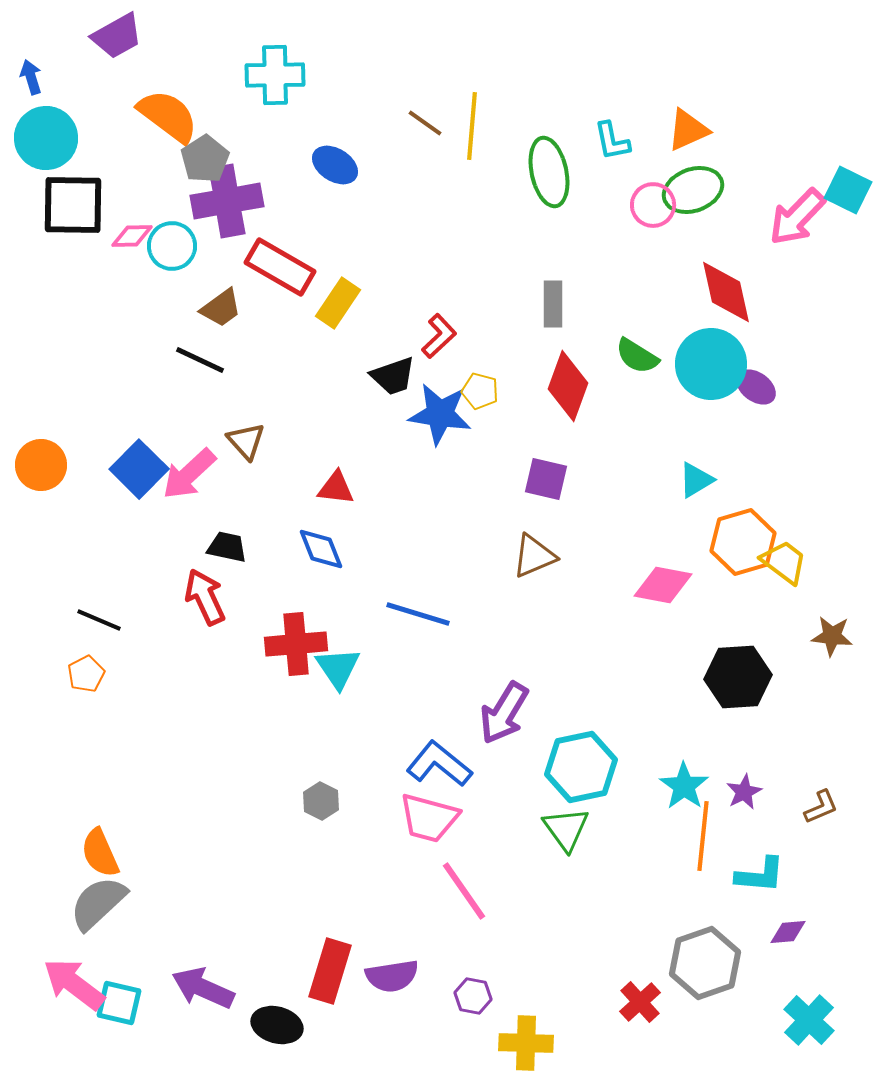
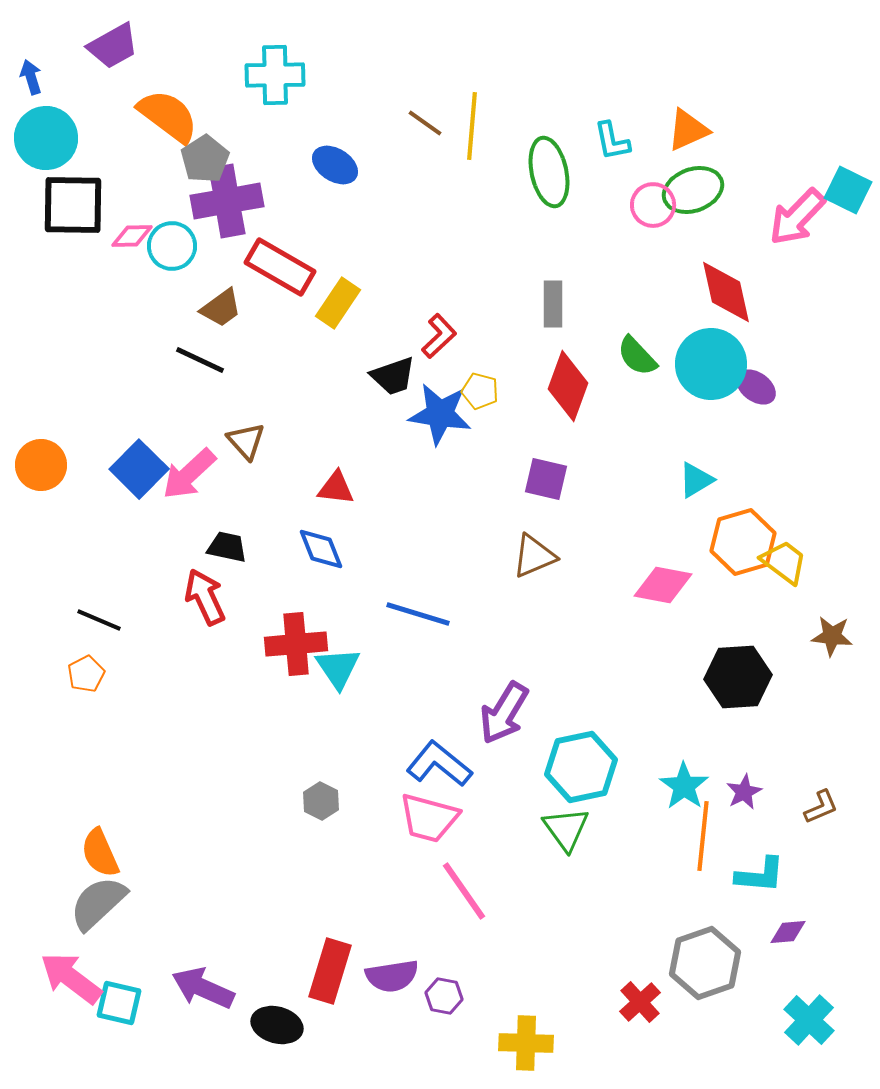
purple trapezoid at (117, 36): moved 4 px left, 10 px down
green semicircle at (637, 356): rotated 15 degrees clockwise
pink arrow at (74, 984): moved 3 px left, 6 px up
purple hexagon at (473, 996): moved 29 px left
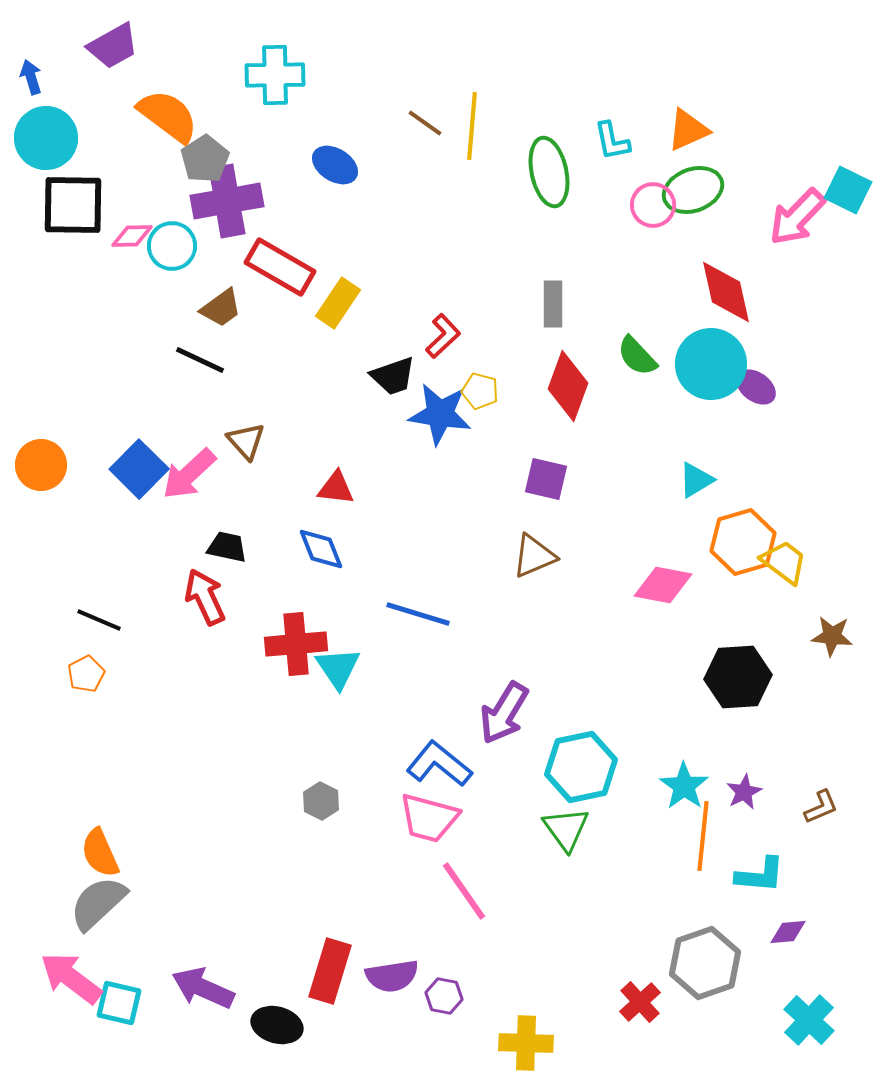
red L-shape at (439, 336): moved 4 px right
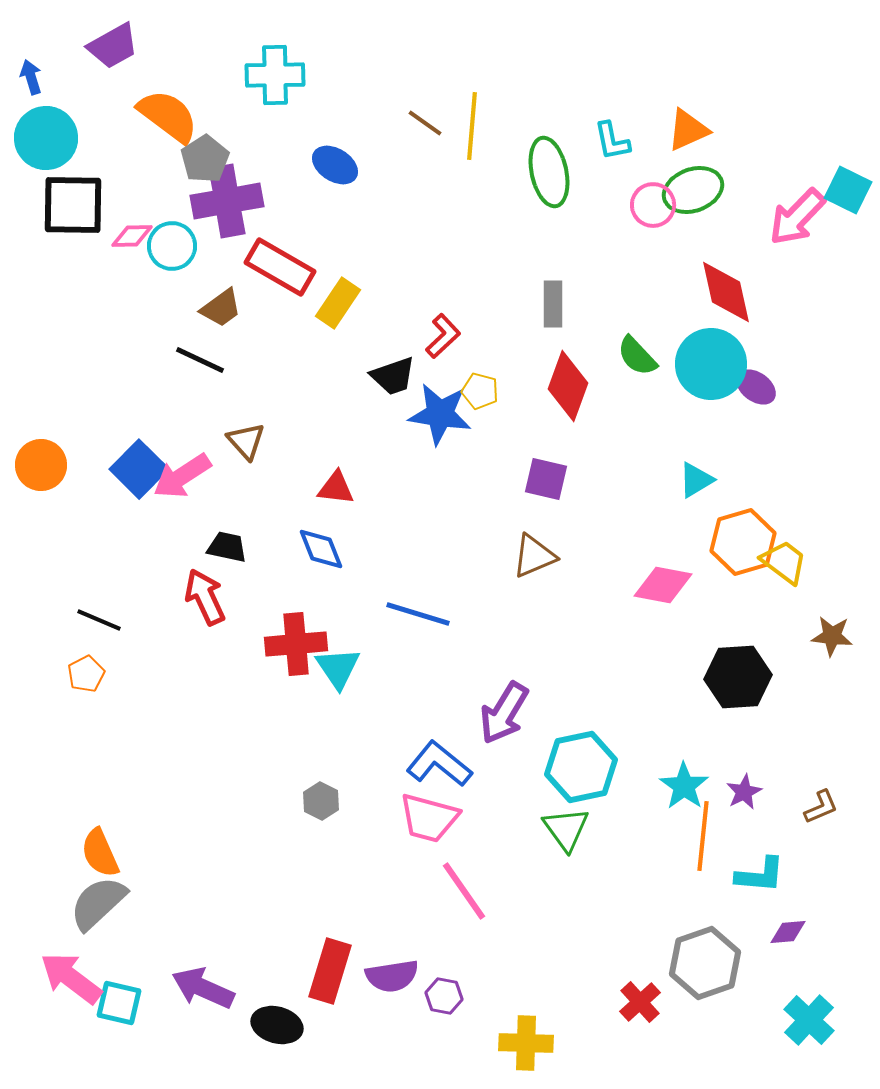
pink arrow at (189, 474): moved 7 px left, 2 px down; rotated 10 degrees clockwise
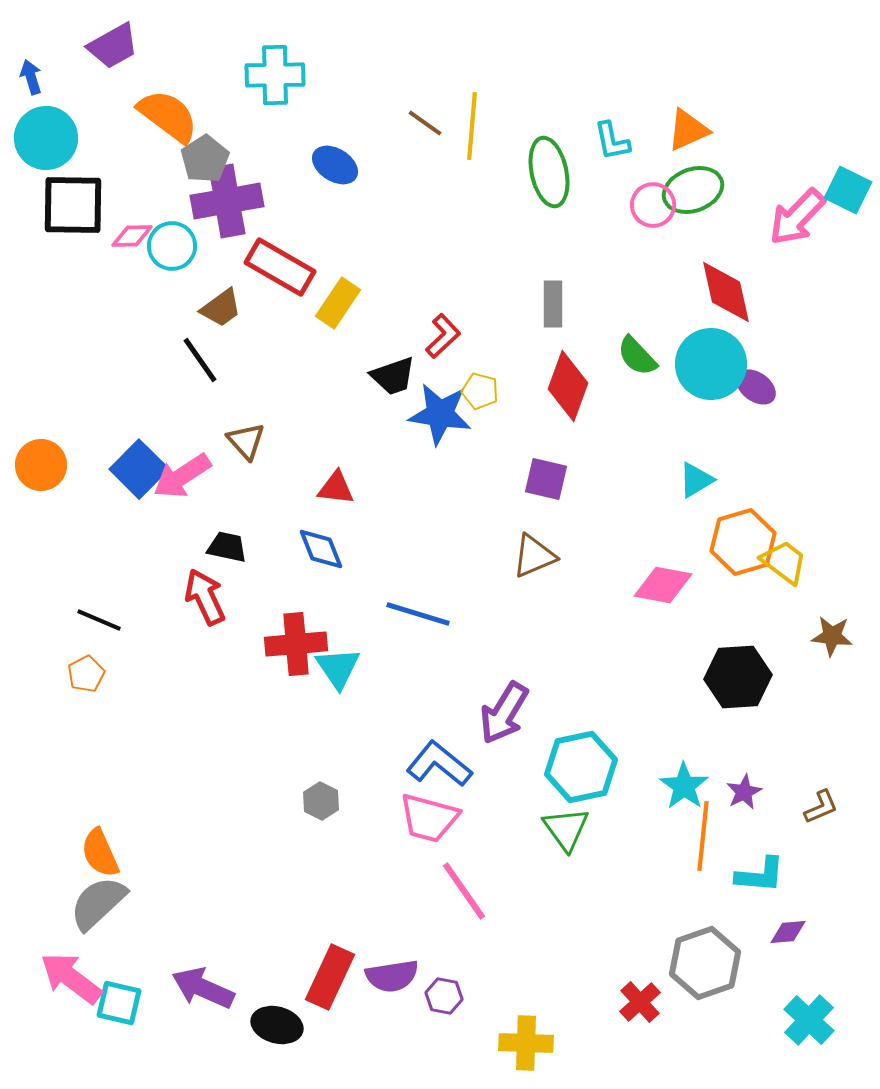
black line at (200, 360): rotated 30 degrees clockwise
red rectangle at (330, 971): moved 6 px down; rotated 8 degrees clockwise
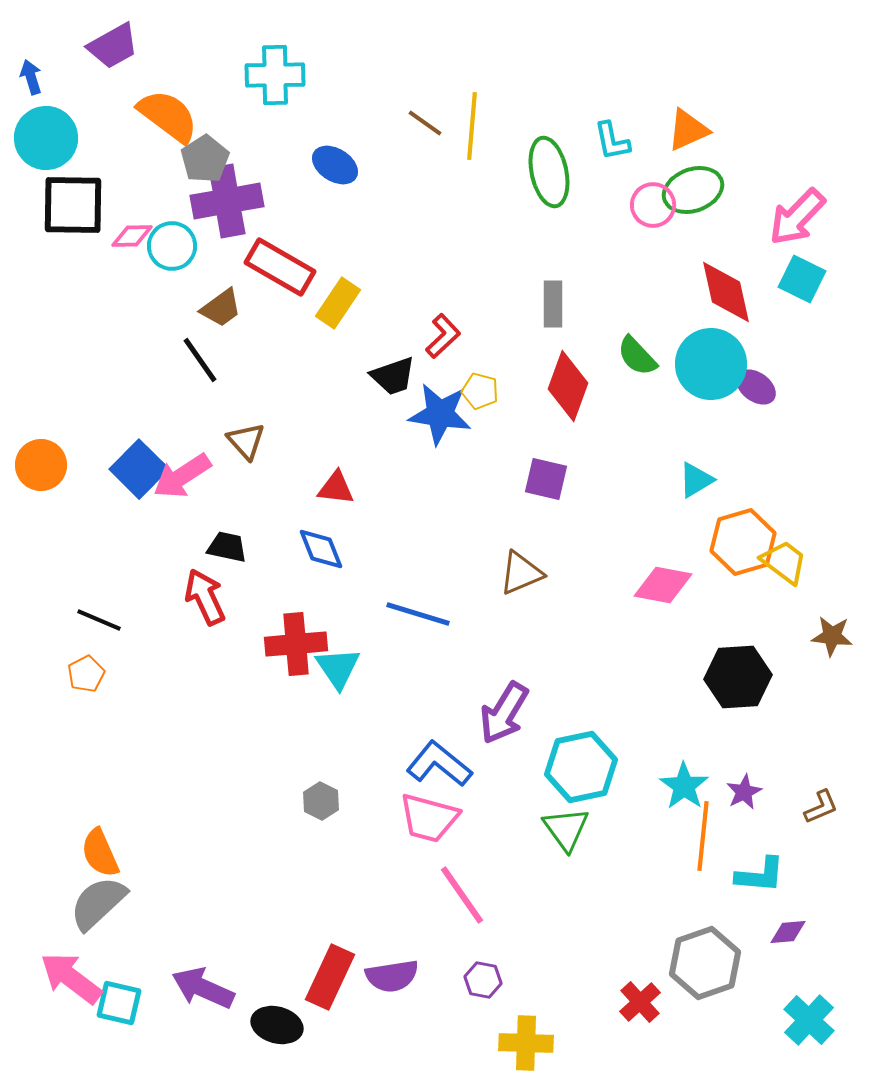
cyan square at (848, 190): moved 46 px left, 89 px down
brown triangle at (534, 556): moved 13 px left, 17 px down
pink line at (464, 891): moved 2 px left, 4 px down
purple hexagon at (444, 996): moved 39 px right, 16 px up
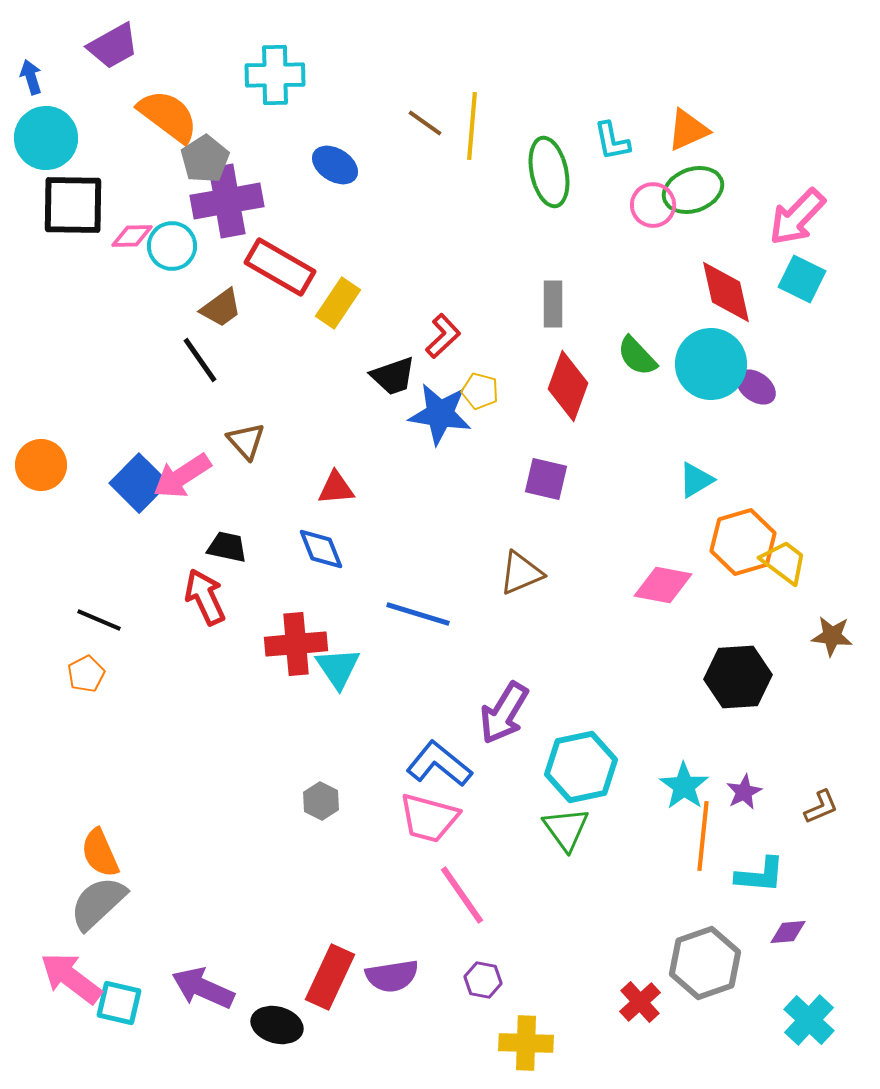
blue square at (139, 469): moved 14 px down
red triangle at (336, 488): rotated 12 degrees counterclockwise
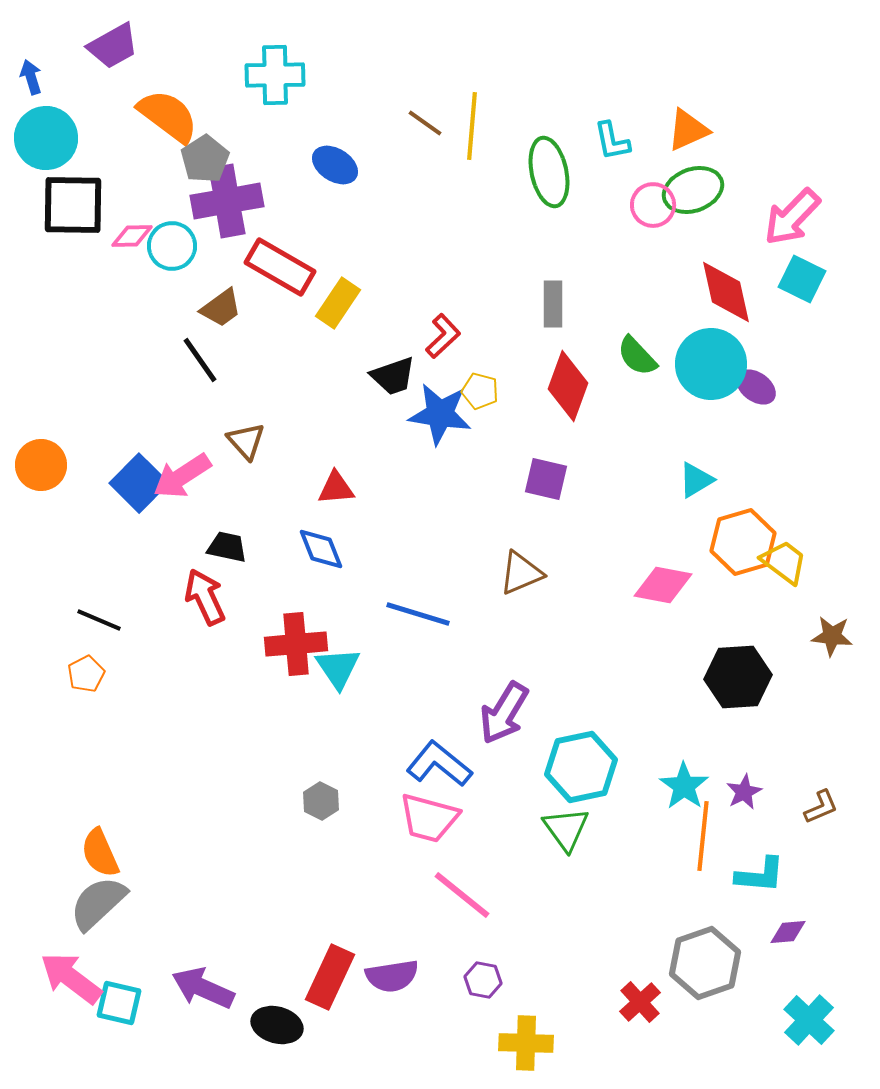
pink arrow at (797, 217): moved 5 px left
pink line at (462, 895): rotated 16 degrees counterclockwise
